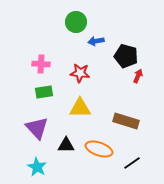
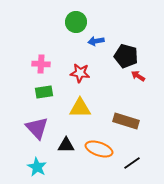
red arrow: rotated 80 degrees counterclockwise
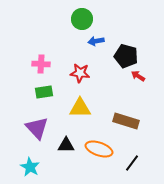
green circle: moved 6 px right, 3 px up
black line: rotated 18 degrees counterclockwise
cyan star: moved 7 px left
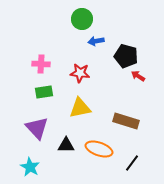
yellow triangle: rotated 10 degrees counterclockwise
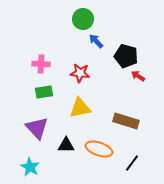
green circle: moved 1 px right
blue arrow: rotated 56 degrees clockwise
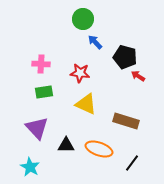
blue arrow: moved 1 px left, 1 px down
black pentagon: moved 1 px left, 1 px down
yellow triangle: moved 6 px right, 4 px up; rotated 35 degrees clockwise
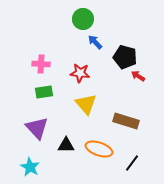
yellow triangle: rotated 25 degrees clockwise
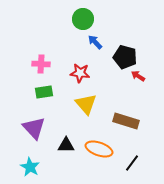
purple triangle: moved 3 px left
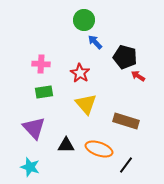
green circle: moved 1 px right, 1 px down
red star: rotated 24 degrees clockwise
black line: moved 6 px left, 2 px down
cyan star: rotated 12 degrees counterclockwise
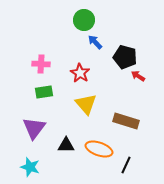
purple triangle: rotated 20 degrees clockwise
black line: rotated 12 degrees counterclockwise
